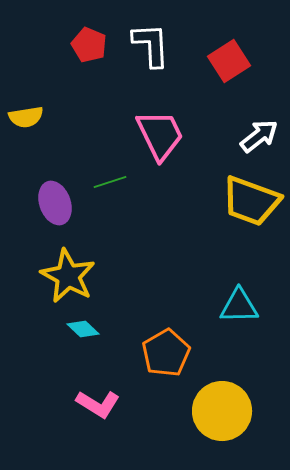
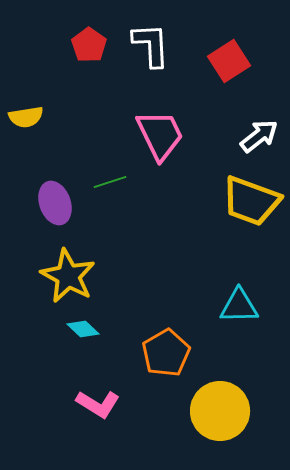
red pentagon: rotated 12 degrees clockwise
yellow circle: moved 2 px left
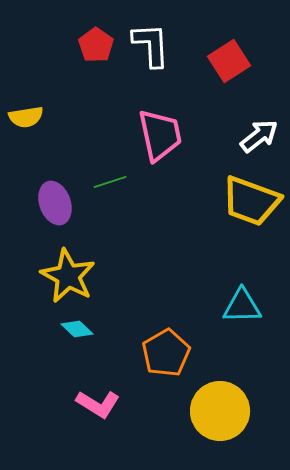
red pentagon: moved 7 px right
pink trapezoid: rotated 14 degrees clockwise
cyan triangle: moved 3 px right
cyan diamond: moved 6 px left
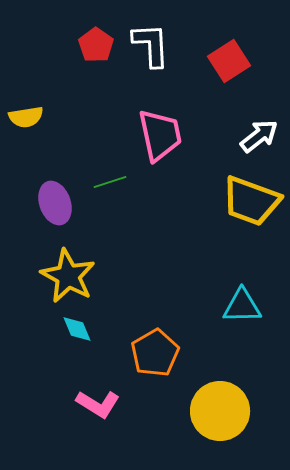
cyan diamond: rotated 24 degrees clockwise
orange pentagon: moved 11 px left
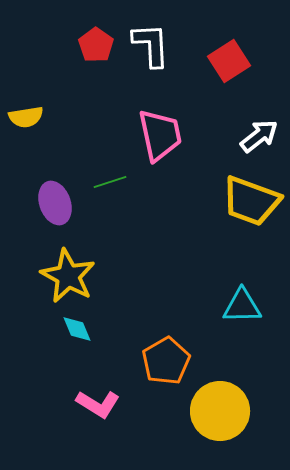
orange pentagon: moved 11 px right, 8 px down
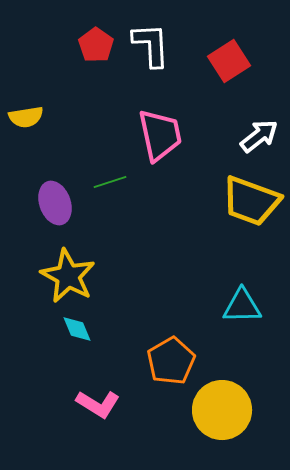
orange pentagon: moved 5 px right
yellow circle: moved 2 px right, 1 px up
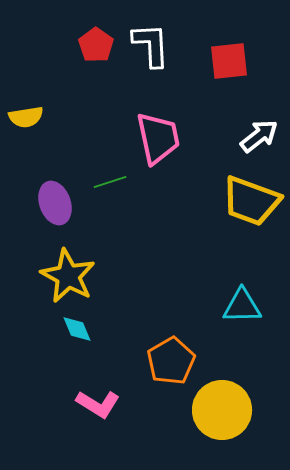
red square: rotated 27 degrees clockwise
pink trapezoid: moved 2 px left, 3 px down
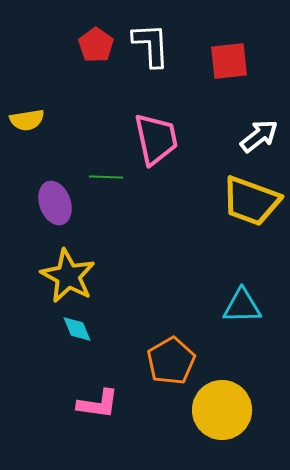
yellow semicircle: moved 1 px right, 3 px down
pink trapezoid: moved 2 px left, 1 px down
green line: moved 4 px left, 5 px up; rotated 20 degrees clockwise
pink L-shape: rotated 24 degrees counterclockwise
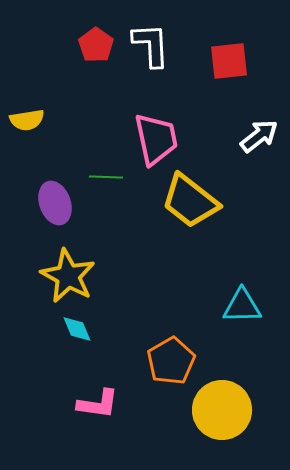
yellow trapezoid: moved 61 px left; rotated 18 degrees clockwise
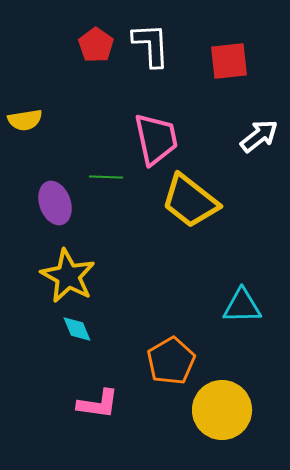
yellow semicircle: moved 2 px left
